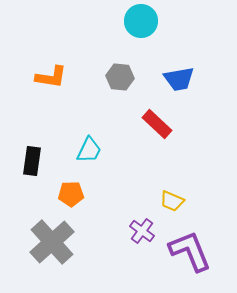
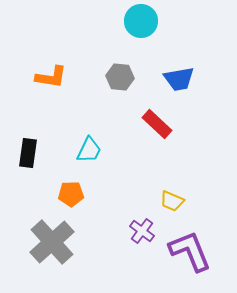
black rectangle: moved 4 px left, 8 px up
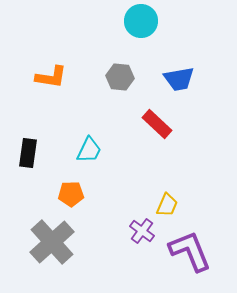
yellow trapezoid: moved 5 px left, 4 px down; rotated 90 degrees counterclockwise
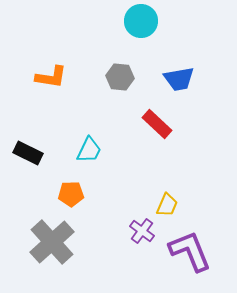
black rectangle: rotated 72 degrees counterclockwise
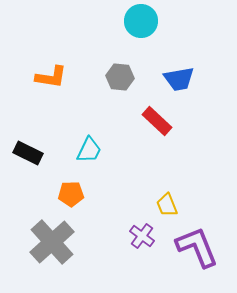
red rectangle: moved 3 px up
yellow trapezoid: rotated 135 degrees clockwise
purple cross: moved 5 px down
purple L-shape: moved 7 px right, 4 px up
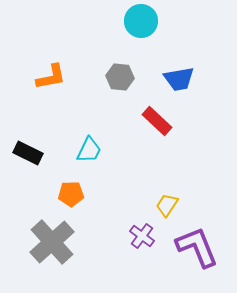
orange L-shape: rotated 20 degrees counterclockwise
yellow trapezoid: rotated 55 degrees clockwise
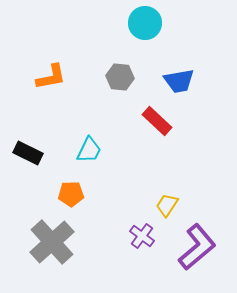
cyan circle: moved 4 px right, 2 px down
blue trapezoid: moved 2 px down
purple L-shape: rotated 72 degrees clockwise
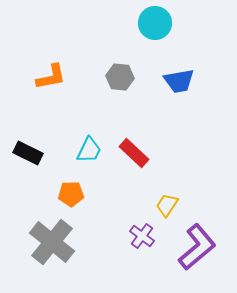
cyan circle: moved 10 px right
red rectangle: moved 23 px left, 32 px down
gray cross: rotated 9 degrees counterclockwise
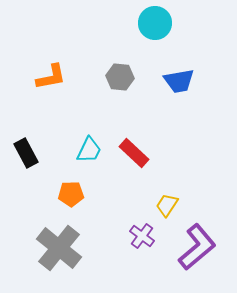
black rectangle: moved 2 px left; rotated 36 degrees clockwise
gray cross: moved 7 px right, 6 px down
